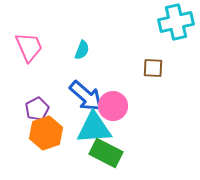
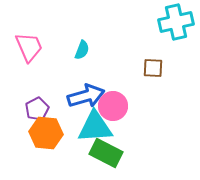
blue arrow: rotated 57 degrees counterclockwise
cyan triangle: moved 1 px right, 1 px up
orange hexagon: rotated 24 degrees clockwise
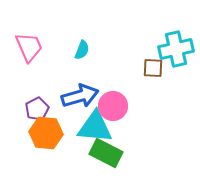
cyan cross: moved 27 px down
blue arrow: moved 6 px left
cyan triangle: rotated 9 degrees clockwise
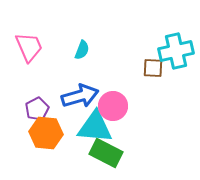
cyan cross: moved 2 px down
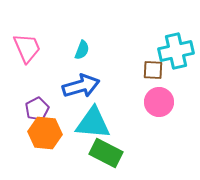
pink trapezoid: moved 2 px left, 1 px down
brown square: moved 2 px down
blue arrow: moved 1 px right, 10 px up
pink circle: moved 46 px right, 4 px up
cyan triangle: moved 2 px left, 4 px up
orange hexagon: moved 1 px left
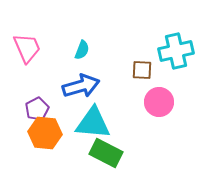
brown square: moved 11 px left
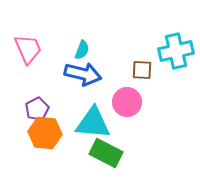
pink trapezoid: moved 1 px right, 1 px down
blue arrow: moved 2 px right, 12 px up; rotated 30 degrees clockwise
pink circle: moved 32 px left
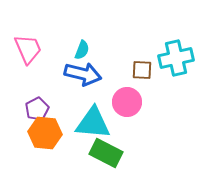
cyan cross: moved 7 px down
